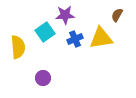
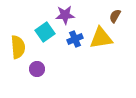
brown semicircle: moved 2 px left, 1 px down
purple circle: moved 6 px left, 9 px up
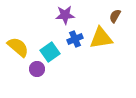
cyan square: moved 5 px right, 20 px down
yellow semicircle: rotated 45 degrees counterclockwise
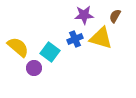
purple star: moved 19 px right
yellow triangle: rotated 25 degrees clockwise
cyan square: rotated 18 degrees counterclockwise
purple circle: moved 3 px left, 1 px up
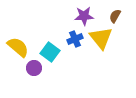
purple star: moved 1 px down
yellow triangle: rotated 35 degrees clockwise
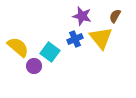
purple star: moved 2 px left; rotated 18 degrees clockwise
purple circle: moved 2 px up
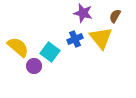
purple star: moved 1 px right, 3 px up
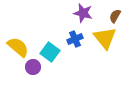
yellow triangle: moved 4 px right
purple circle: moved 1 px left, 1 px down
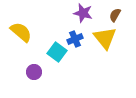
brown semicircle: moved 1 px up
yellow semicircle: moved 3 px right, 15 px up
cyan square: moved 7 px right
purple circle: moved 1 px right, 5 px down
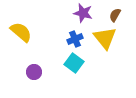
cyan square: moved 17 px right, 11 px down
